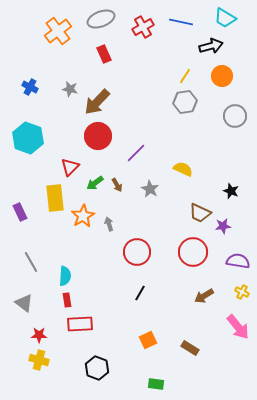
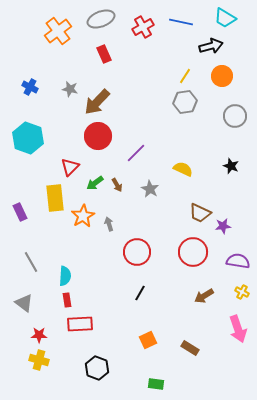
black star at (231, 191): moved 25 px up
pink arrow at (238, 327): moved 2 px down; rotated 20 degrees clockwise
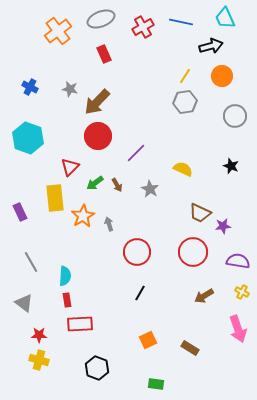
cyan trapezoid at (225, 18): rotated 35 degrees clockwise
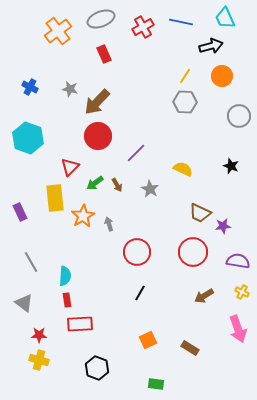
gray hexagon at (185, 102): rotated 10 degrees clockwise
gray circle at (235, 116): moved 4 px right
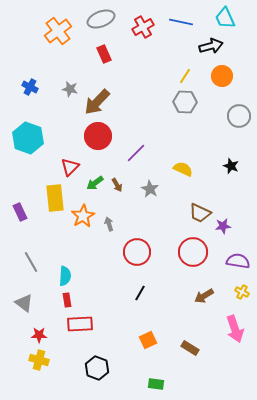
pink arrow at (238, 329): moved 3 px left
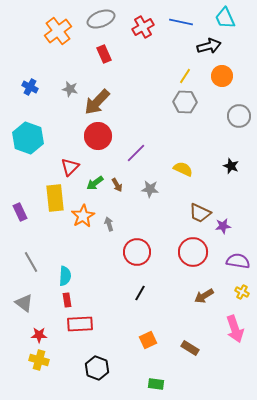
black arrow at (211, 46): moved 2 px left
gray star at (150, 189): rotated 24 degrees counterclockwise
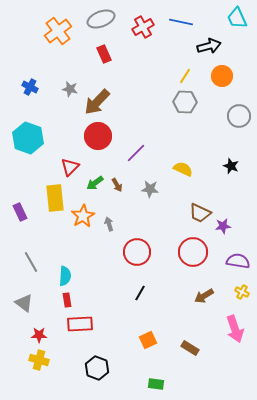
cyan trapezoid at (225, 18): moved 12 px right
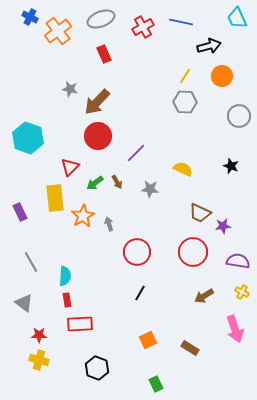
blue cross at (30, 87): moved 70 px up
brown arrow at (117, 185): moved 3 px up
green rectangle at (156, 384): rotated 56 degrees clockwise
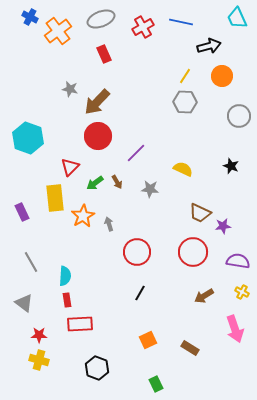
purple rectangle at (20, 212): moved 2 px right
